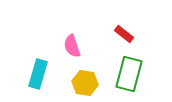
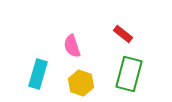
red rectangle: moved 1 px left
yellow hexagon: moved 4 px left; rotated 10 degrees clockwise
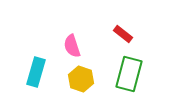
cyan rectangle: moved 2 px left, 2 px up
yellow hexagon: moved 4 px up
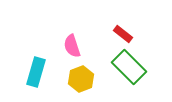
green rectangle: moved 7 px up; rotated 60 degrees counterclockwise
yellow hexagon: rotated 20 degrees clockwise
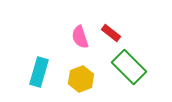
red rectangle: moved 12 px left, 1 px up
pink semicircle: moved 8 px right, 9 px up
cyan rectangle: moved 3 px right
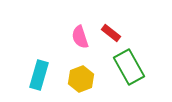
green rectangle: rotated 16 degrees clockwise
cyan rectangle: moved 3 px down
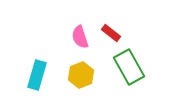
cyan rectangle: moved 2 px left
yellow hexagon: moved 4 px up
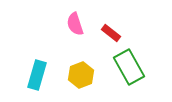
pink semicircle: moved 5 px left, 13 px up
